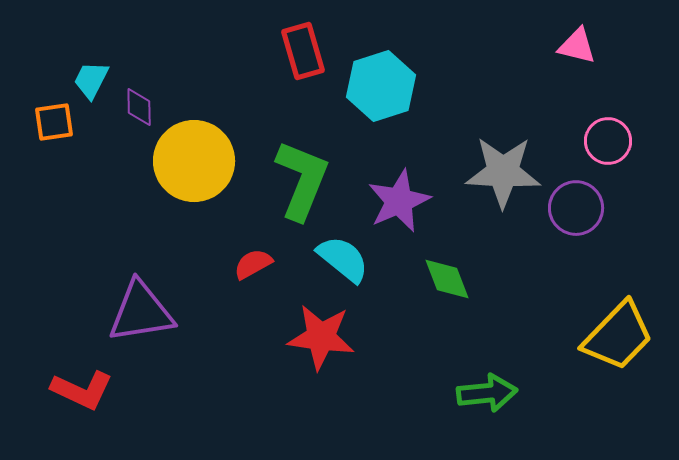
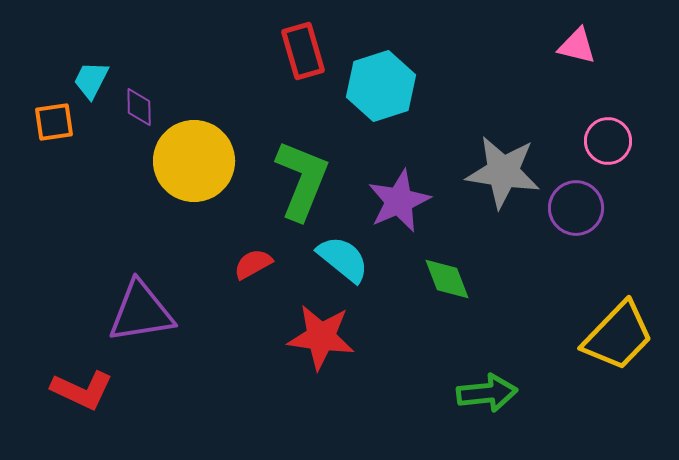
gray star: rotated 6 degrees clockwise
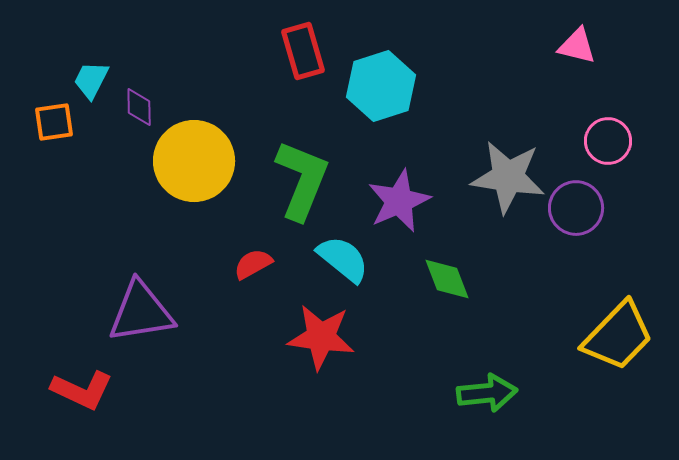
gray star: moved 5 px right, 5 px down
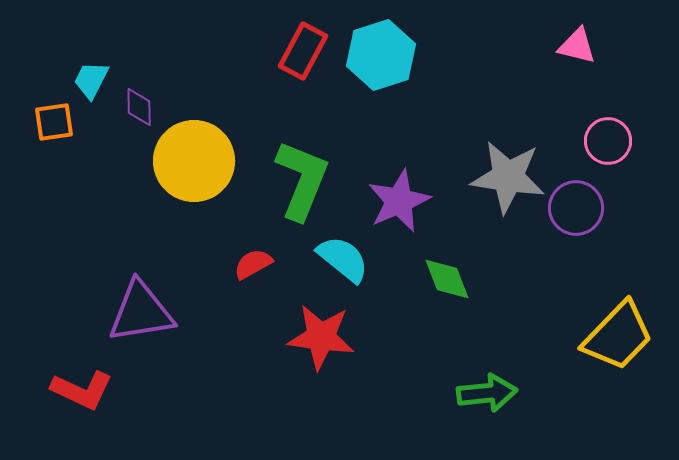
red rectangle: rotated 44 degrees clockwise
cyan hexagon: moved 31 px up
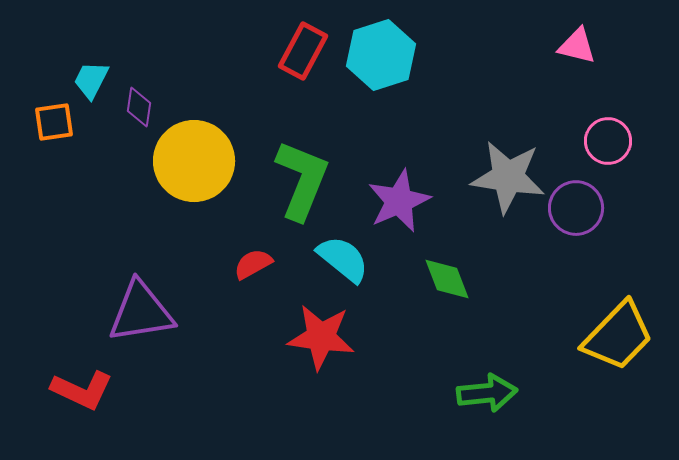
purple diamond: rotated 9 degrees clockwise
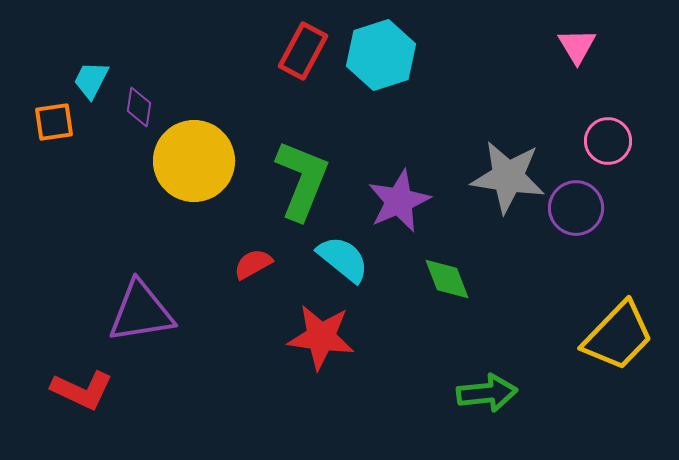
pink triangle: rotated 45 degrees clockwise
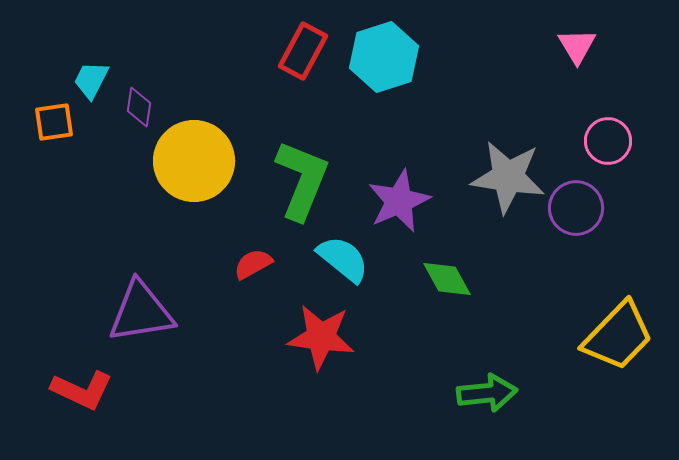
cyan hexagon: moved 3 px right, 2 px down
green diamond: rotated 8 degrees counterclockwise
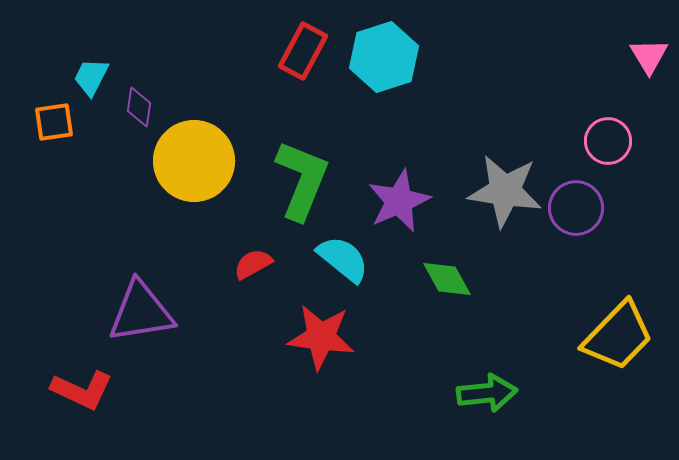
pink triangle: moved 72 px right, 10 px down
cyan trapezoid: moved 3 px up
gray star: moved 3 px left, 14 px down
